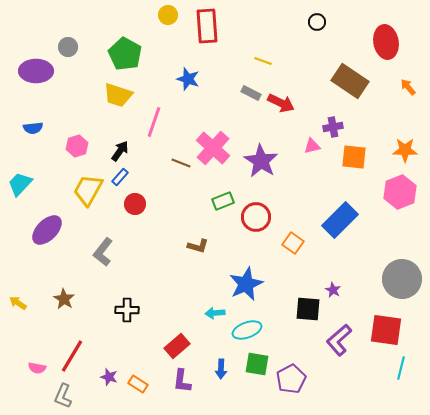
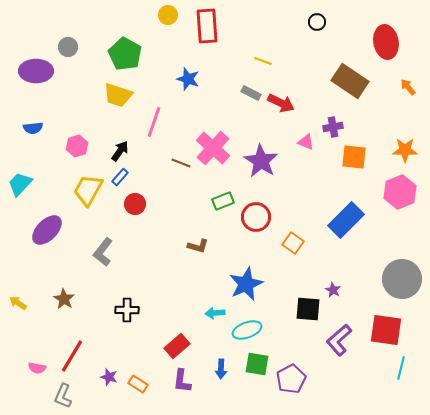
pink triangle at (312, 146): moved 6 px left, 4 px up; rotated 36 degrees clockwise
blue rectangle at (340, 220): moved 6 px right
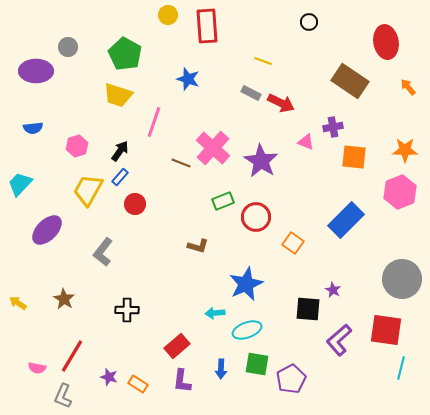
black circle at (317, 22): moved 8 px left
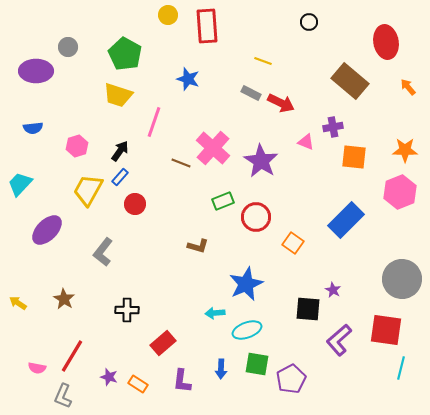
brown rectangle at (350, 81): rotated 6 degrees clockwise
red rectangle at (177, 346): moved 14 px left, 3 px up
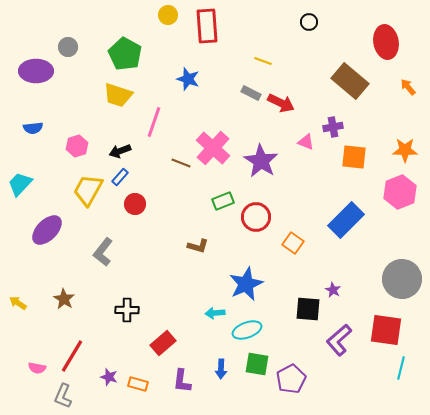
black arrow at (120, 151): rotated 145 degrees counterclockwise
orange rectangle at (138, 384): rotated 18 degrees counterclockwise
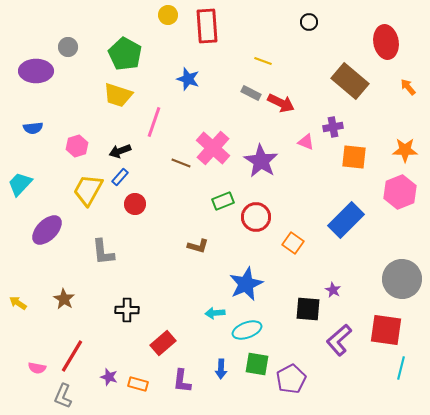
gray L-shape at (103, 252): rotated 44 degrees counterclockwise
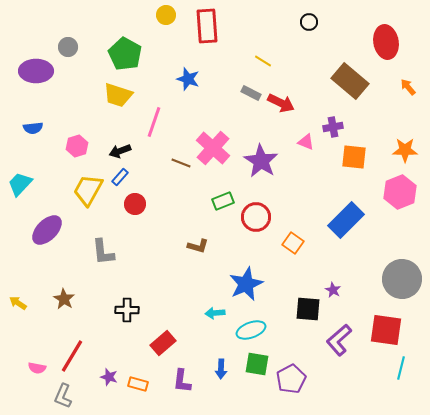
yellow circle at (168, 15): moved 2 px left
yellow line at (263, 61): rotated 12 degrees clockwise
cyan ellipse at (247, 330): moved 4 px right
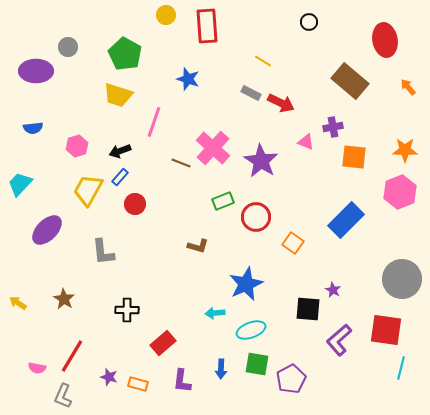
red ellipse at (386, 42): moved 1 px left, 2 px up
